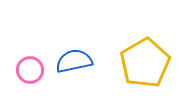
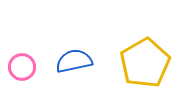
pink circle: moved 8 px left, 3 px up
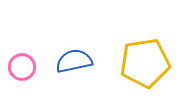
yellow pentagon: rotated 21 degrees clockwise
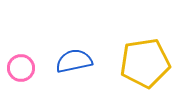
pink circle: moved 1 px left, 1 px down
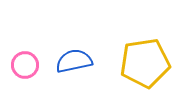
pink circle: moved 4 px right, 3 px up
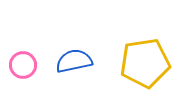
pink circle: moved 2 px left
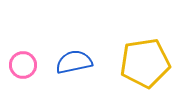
blue semicircle: moved 1 px down
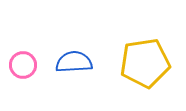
blue semicircle: rotated 9 degrees clockwise
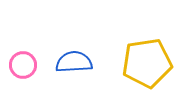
yellow pentagon: moved 2 px right
